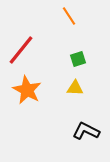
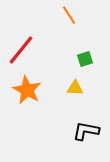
orange line: moved 1 px up
green square: moved 7 px right
black L-shape: rotated 16 degrees counterclockwise
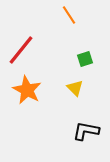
yellow triangle: rotated 42 degrees clockwise
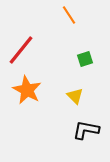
yellow triangle: moved 8 px down
black L-shape: moved 1 px up
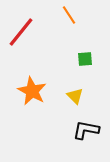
red line: moved 18 px up
green square: rotated 14 degrees clockwise
orange star: moved 5 px right, 1 px down
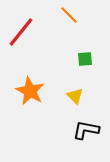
orange line: rotated 12 degrees counterclockwise
orange star: moved 2 px left
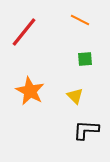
orange line: moved 11 px right, 5 px down; rotated 18 degrees counterclockwise
red line: moved 3 px right
black L-shape: rotated 8 degrees counterclockwise
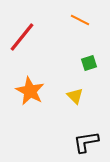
red line: moved 2 px left, 5 px down
green square: moved 4 px right, 4 px down; rotated 14 degrees counterclockwise
black L-shape: moved 12 px down; rotated 12 degrees counterclockwise
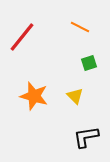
orange line: moved 7 px down
orange star: moved 4 px right, 5 px down; rotated 12 degrees counterclockwise
black L-shape: moved 5 px up
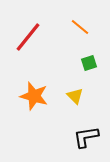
orange line: rotated 12 degrees clockwise
red line: moved 6 px right
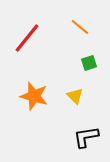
red line: moved 1 px left, 1 px down
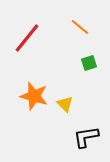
yellow triangle: moved 10 px left, 8 px down
